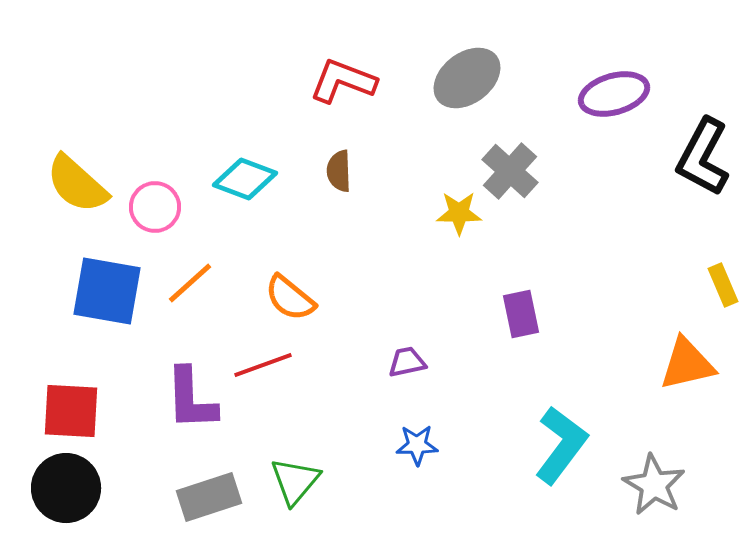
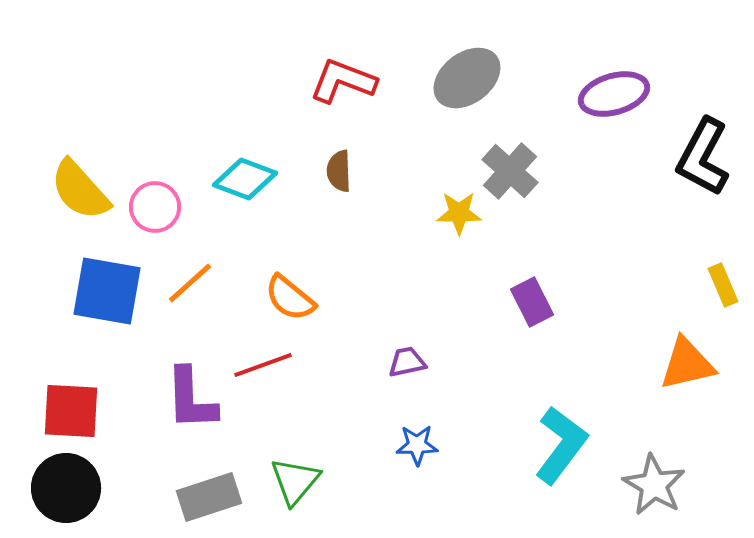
yellow semicircle: moved 3 px right, 6 px down; rotated 6 degrees clockwise
purple rectangle: moved 11 px right, 12 px up; rotated 15 degrees counterclockwise
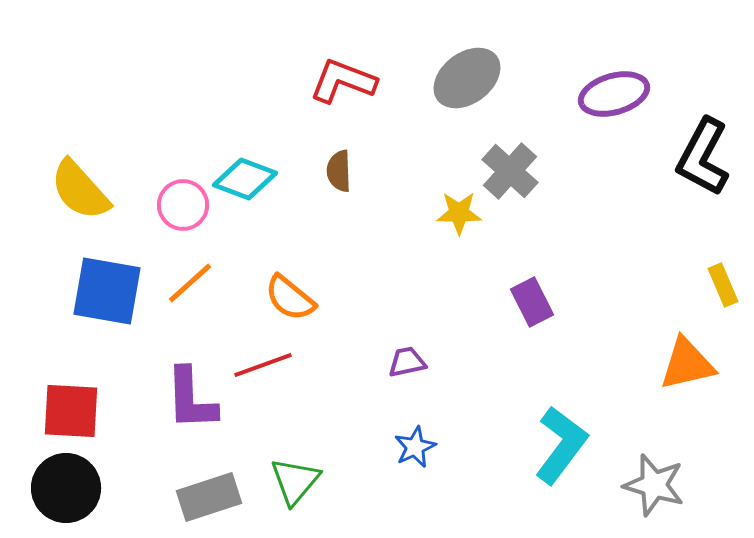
pink circle: moved 28 px right, 2 px up
blue star: moved 2 px left, 2 px down; rotated 24 degrees counterclockwise
gray star: rotated 14 degrees counterclockwise
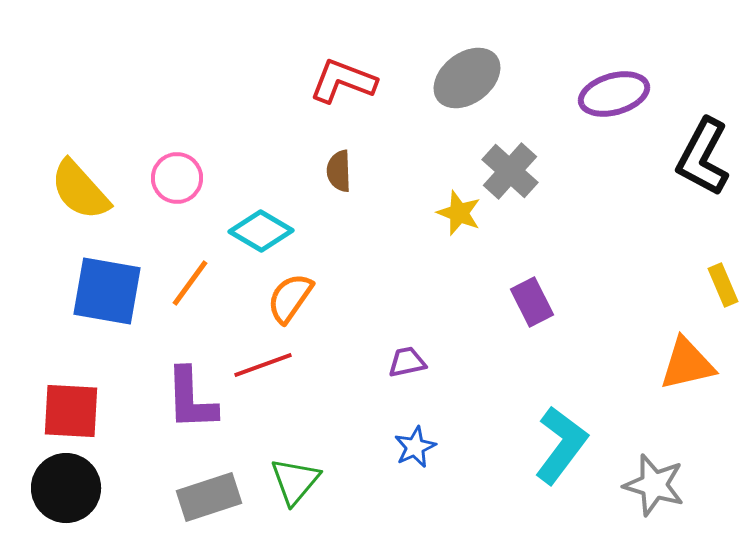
cyan diamond: moved 16 px right, 52 px down; rotated 10 degrees clockwise
pink circle: moved 6 px left, 27 px up
yellow star: rotated 21 degrees clockwise
orange line: rotated 12 degrees counterclockwise
orange semicircle: rotated 86 degrees clockwise
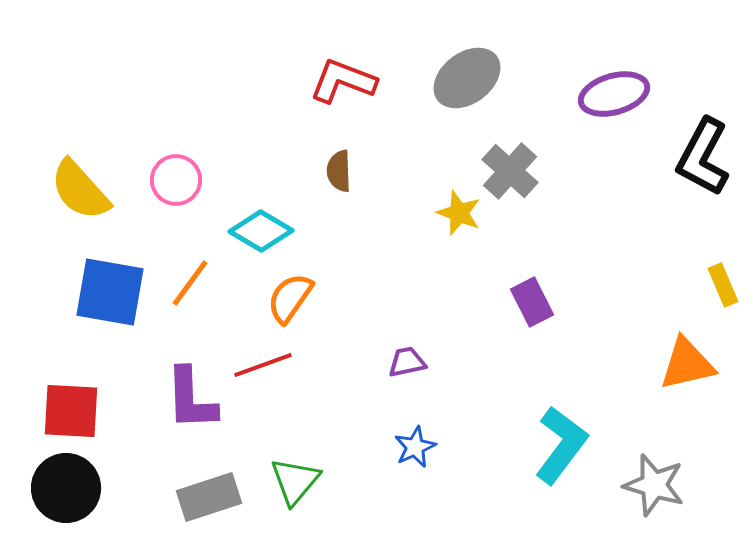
pink circle: moved 1 px left, 2 px down
blue square: moved 3 px right, 1 px down
